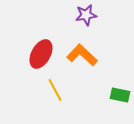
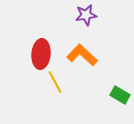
red ellipse: rotated 24 degrees counterclockwise
yellow line: moved 8 px up
green rectangle: rotated 18 degrees clockwise
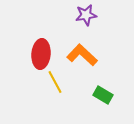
green rectangle: moved 17 px left
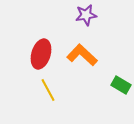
red ellipse: rotated 12 degrees clockwise
yellow line: moved 7 px left, 8 px down
green rectangle: moved 18 px right, 10 px up
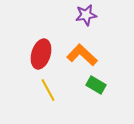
green rectangle: moved 25 px left
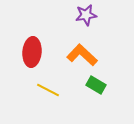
red ellipse: moved 9 px left, 2 px up; rotated 12 degrees counterclockwise
yellow line: rotated 35 degrees counterclockwise
